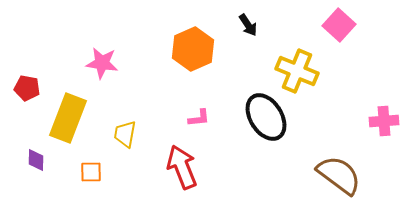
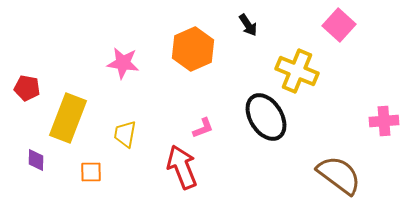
pink star: moved 21 px right
pink L-shape: moved 4 px right, 10 px down; rotated 15 degrees counterclockwise
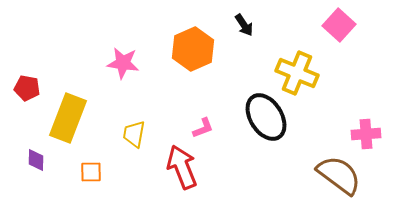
black arrow: moved 4 px left
yellow cross: moved 2 px down
pink cross: moved 18 px left, 13 px down
yellow trapezoid: moved 9 px right
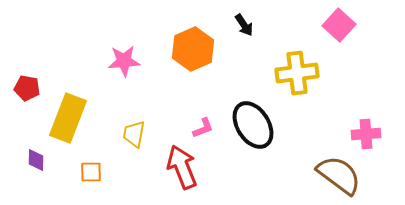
pink star: moved 1 px right, 2 px up; rotated 12 degrees counterclockwise
yellow cross: rotated 30 degrees counterclockwise
black ellipse: moved 13 px left, 8 px down
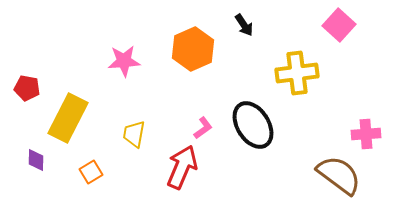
yellow rectangle: rotated 6 degrees clockwise
pink L-shape: rotated 15 degrees counterclockwise
red arrow: rotated 45 degrees clockwise
orange square: rotated 30 degrees counterclockwise
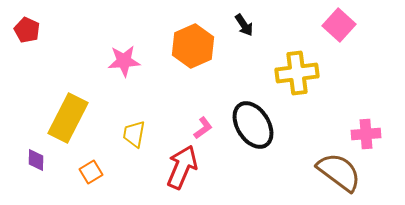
orange hexagon: moved 3 px up
red pentagon: moved 58 px up; rotated 15 degrees clockwise
brown semicircle: moved 3 px up
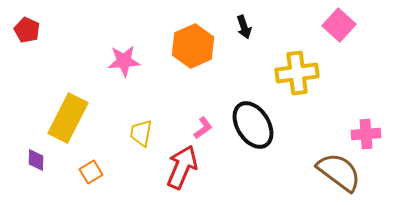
black arrow: moved 2 px down; rotated 15 degrees clockwise
yellow trapezoid: moved 7 px right, 1 px up
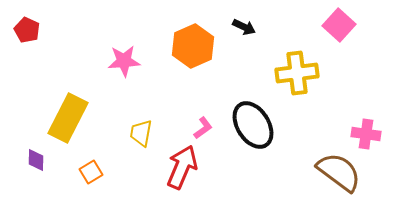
black arrow: rotated 45 degrees counterclockwise
pink cross: rotated 12 degrees clockwise
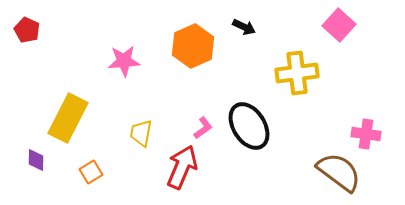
black ellipse: moved 4 px left, 1 px down
